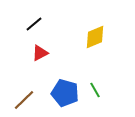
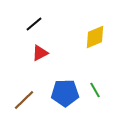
blue pentagon: rotated 16 degrees counterclockwise
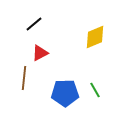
brown line: moved 22 px up; rotated 40 degrees counterclockwise
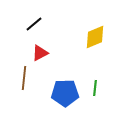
green line: moved 2 px up; rotated 35 degrees clockwise
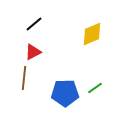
yellow diamond: moved 3 px left, 3 px up
red triangle: moved 7 px left, 1 px up
green line: rotated 49 degrees clockwise
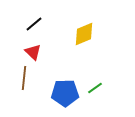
yellow diamond: moved 8 px left
red triangle: rotated 48 degrees counterclockwise
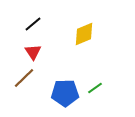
black line: moved 1 px left
red triangle: rotated 12 degrees clockwise
brown line: rotated 40 degrees clockwise
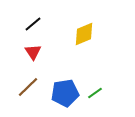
brown line: moved 4 px right, 9 px down
green line: moved 5 px down
blue pentagon: rotated 8 degrees counterclockwise
